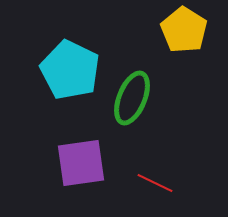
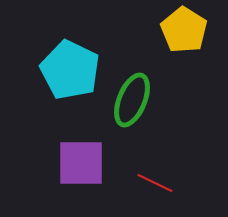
green ellipse: moved 2 px down
purple square: rotated 8 degrees clockwise
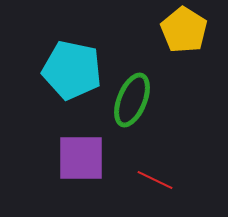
cyan pentagon: moved 2 px right; rotated 14 degrees counterclockwise
purple square: moved 5 px up
red line: moved 3 px up
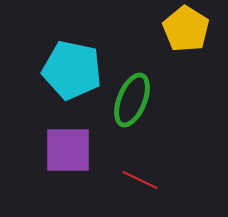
yellow pentagon: moved 2 px right, 1 px up
purple square: moved 13 px left, 8 px up
red line: moved 15 px left
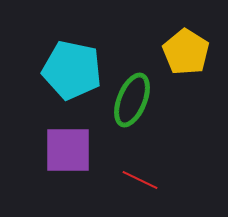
yellow pentagon: moved 23 px down
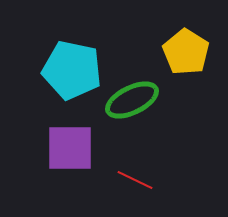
green ellipse: rotated 42 degrees clockwise
purple square: moved 2 px right, 2 px up
red line: moved 5 px left
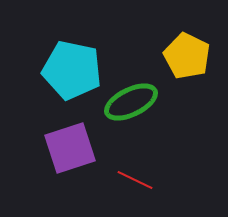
yellow pentagon: moved 1 px right, 4 px down; rotated 6 degrees counterclockwise
green ellipse: moved 1 px left, 2 px down
purple square: rotated 18 degrees counterclockwise
